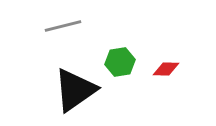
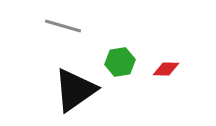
gray line: rotated 30 degrees clockwise
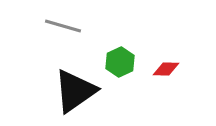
green hexagon: rotated 16 degrees counterclockwise
black triangle: moved 1 px down
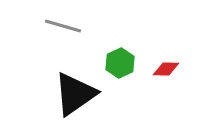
green hexagon: moved 1 px down
black triangle: moved 3 px down
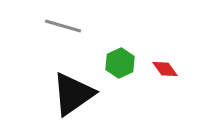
red diamond: moved 1 px left; rotated 52 degrees clockwise
black triangle: moved 2 px left
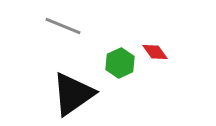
gray line: rotated 6 degrees clockwise
red diamond: moved 10 px left, 17 px up
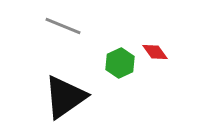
black triangle: moved 8 px left, 3 px down
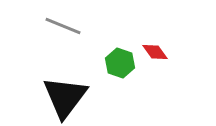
green hexagon: rotated 16 degrees counterclockwise
black triangle: rotated 18 degrees counterclockwise
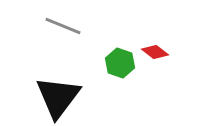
red diamond: rotated 16 degrees counterclockwise
black triangle: moved 7 px left
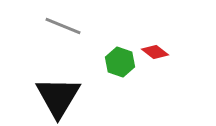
green hexagon: moved 1 px up
black triangle: rotated 6 degrees counterclockwise
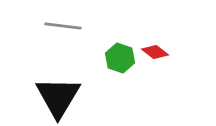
gray line: rotated 15 degrees counterclockwise
green hexagon: moved 4 px up
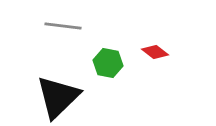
green hexagon: moved 12 px left, 5 px down; rotated 8 degrees counterclockwise
black triangle: rotated 15 degrees clockwise
